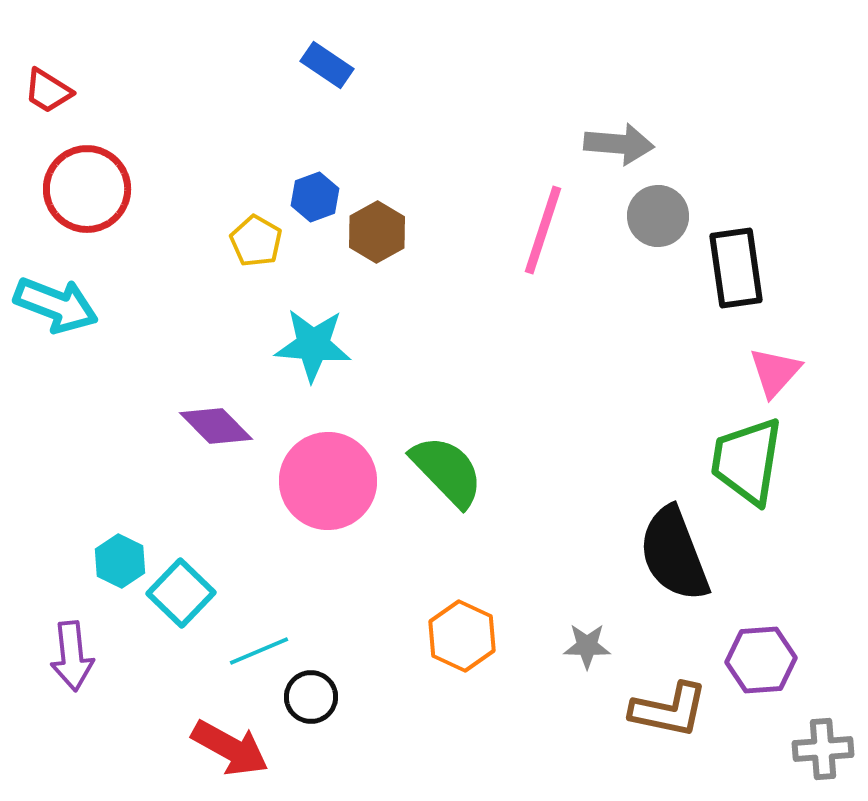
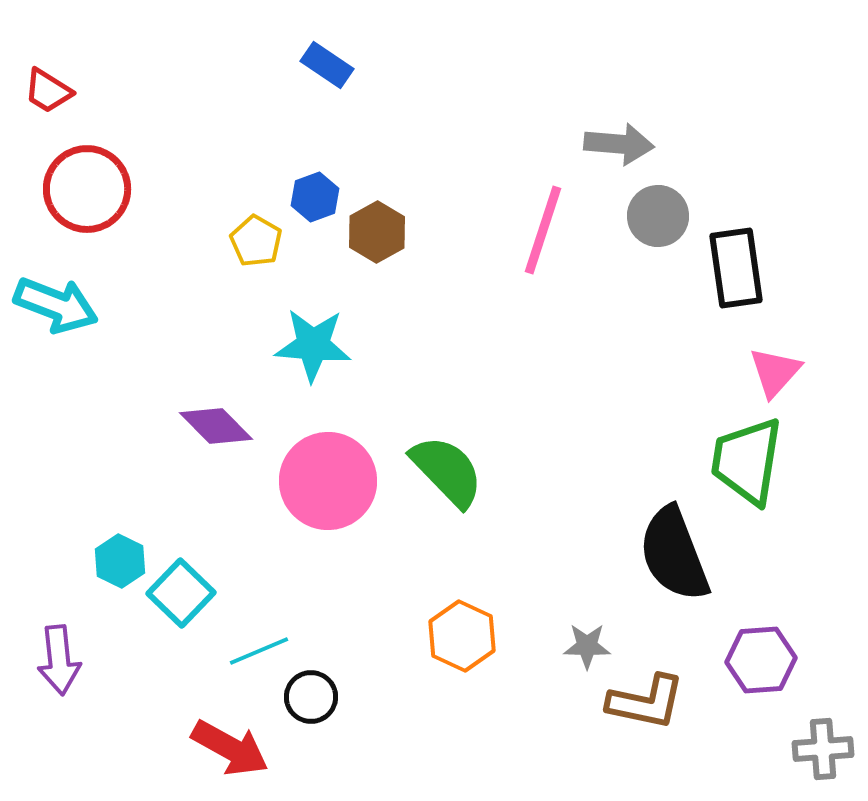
purple arrow: moved 13 px left, 4 px down
brown L-shape: moved 23 px left, 8 px up
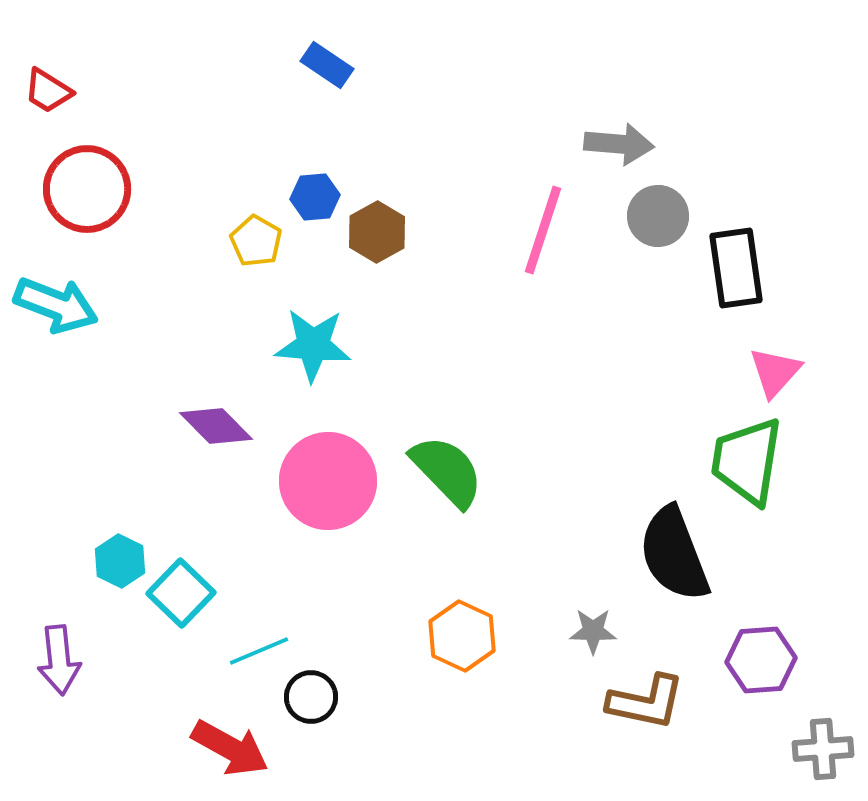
blue hexagon: rotated 15 degrees clockwise
gray star: moved 6 px right, 15 px up
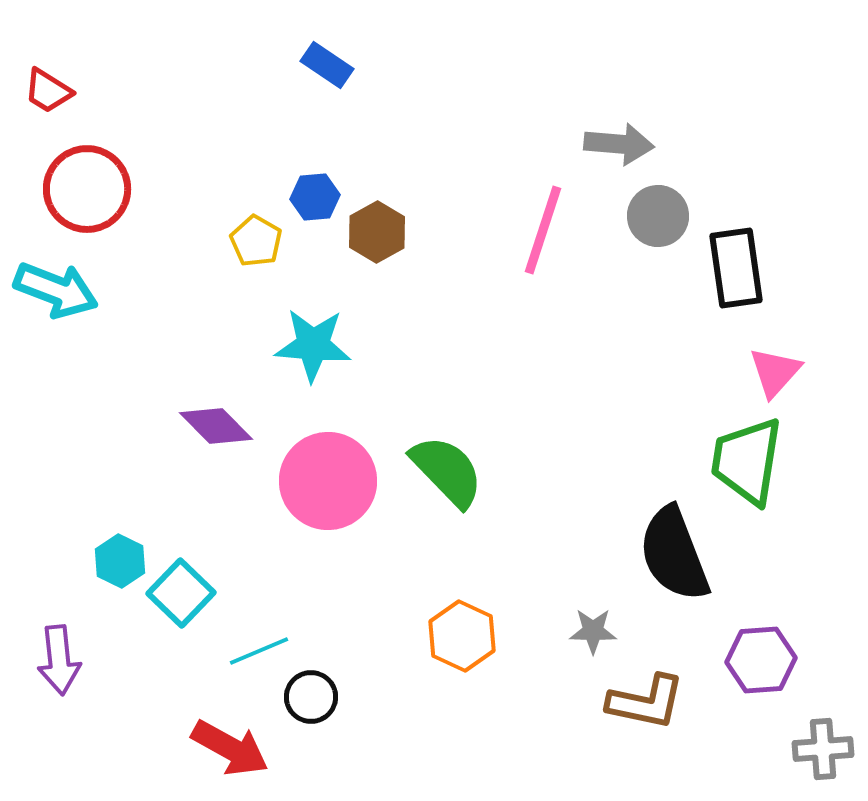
cyan arrow: moved 15 px up
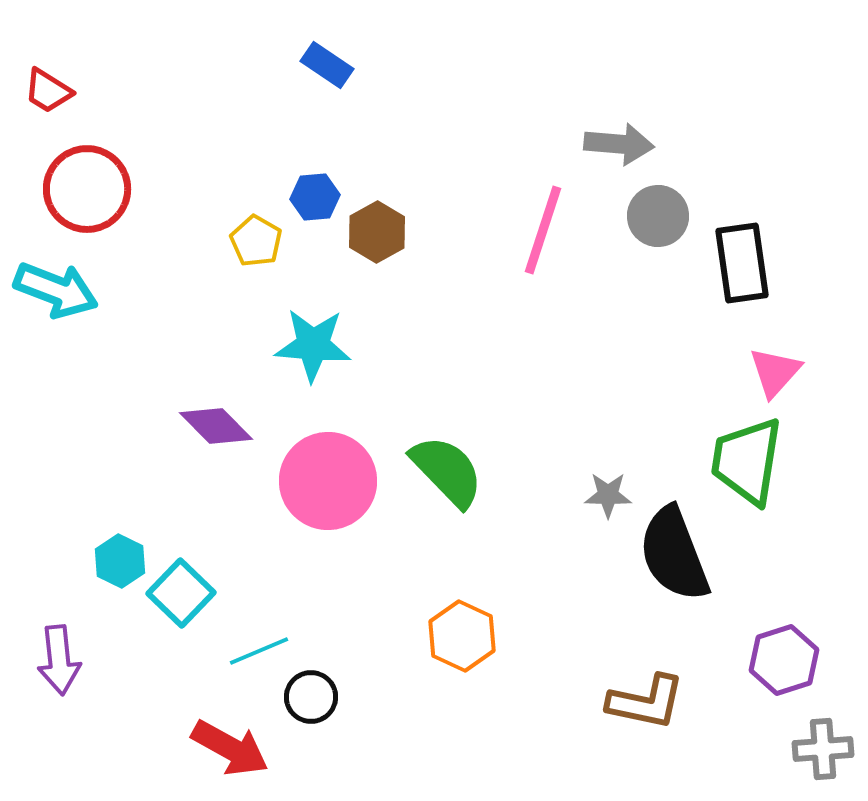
black rectangle: moved 6 px right, 5 px up
gray star: moved 15 px right, 136 px up
purple hexagon: moved 23 px right; rotated 14 degrees counterclockwise
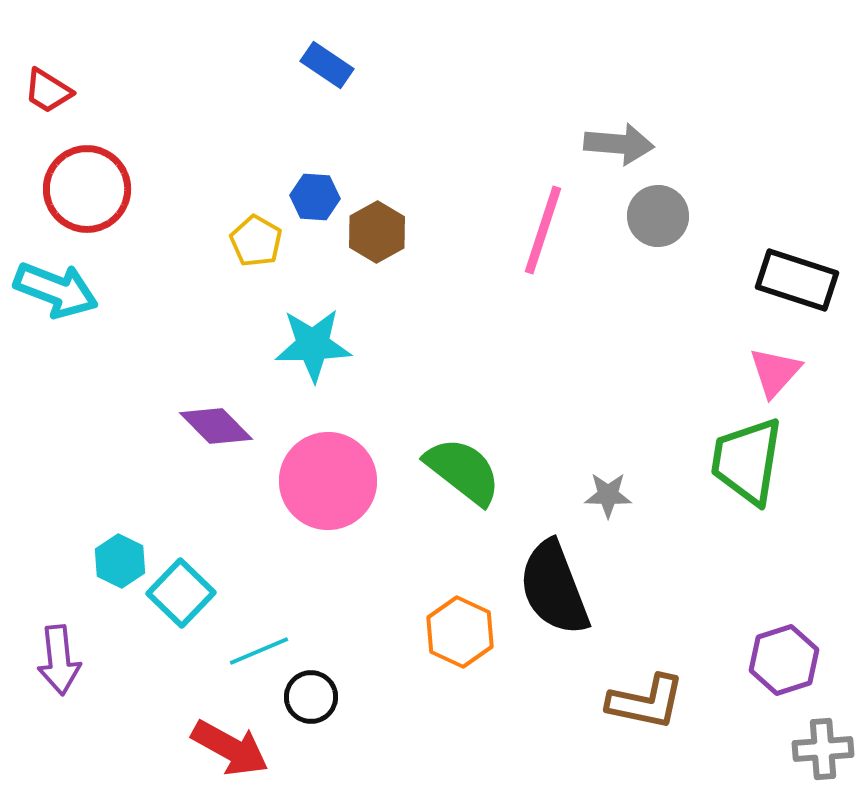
blue hexagon: rotated 9 degrees clockwise
black rectangle: moved 55 px right, 17 px down; rotated 64 degrees counterclockwise
cyan star: rotated 6 degrees counterclockwise
green semicircle: moved 16 px right; rotated 8 degrees counterclockwise
black semicircle: moved 120 px left, 34 px down
orange hexagon: moved 2 px left, 4 px up
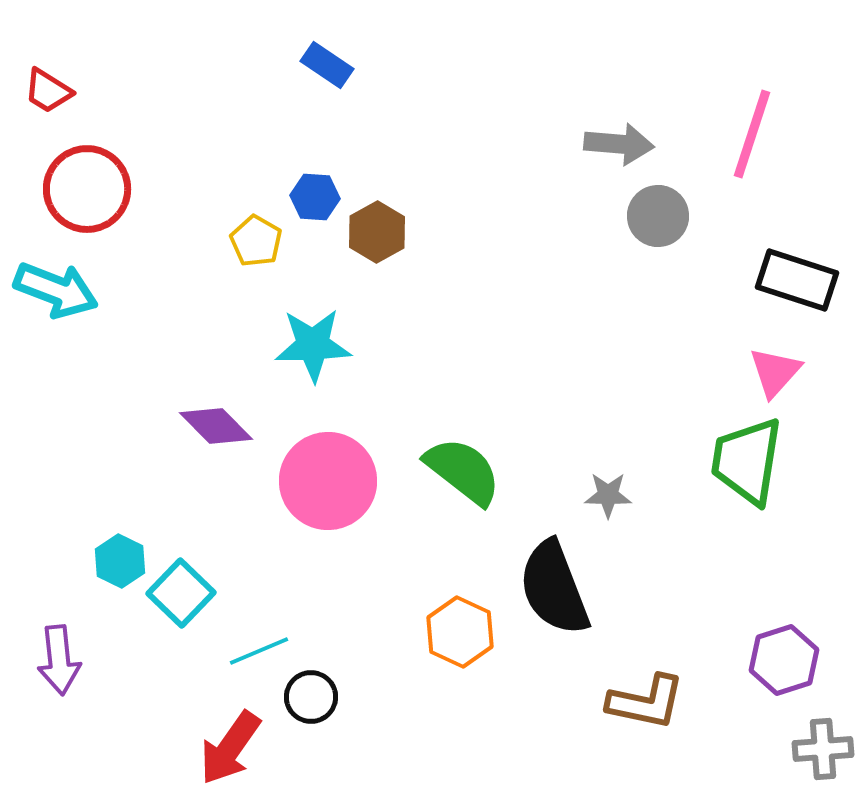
pink line: moved 209 px right, 96 px up
red arrow: rotated 96 degrees clockwise
